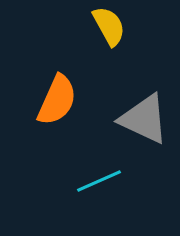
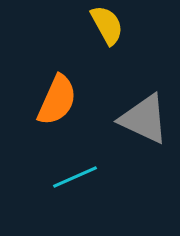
yellow semicircle: moved 2 px left, 1 px up
cyan line: moved 24 px left, 4 px up
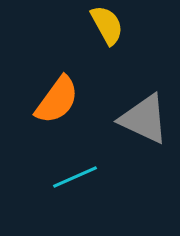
orange semicircle: rotated 12 degrees clockwise
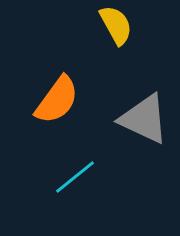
yellow semicircle: moved 9 px right
cyan line: rotated 15 degrees counterclockwise
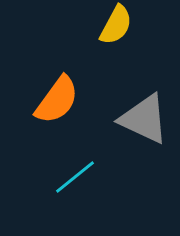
yellow semicircle: rotated 57 degrees clockwise
